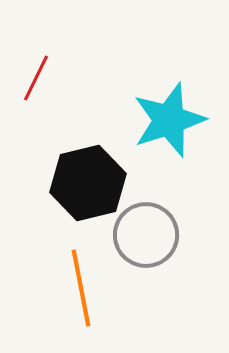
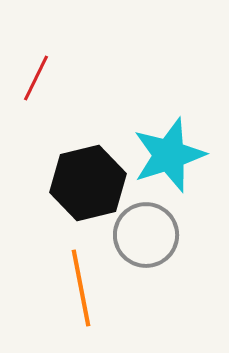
cyan star: moved 35 px down
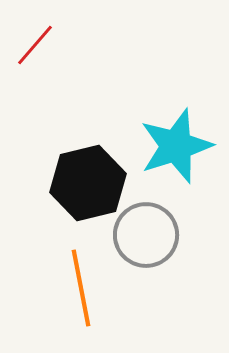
red line: moved 1 px left, 33 px up; rotated 15 degrees clockwise
cyan star: moved 7 px right, 9 px up
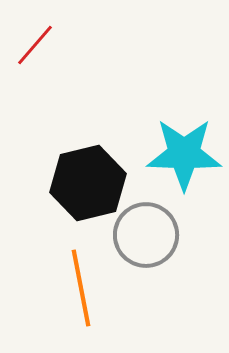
cyan star: moved 8 px right, 8 px down; rotated 20 degrees clockwise
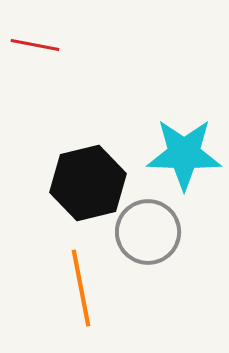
red line: rotated 60 degrees clockwise
gray circle: moved 2 px right, 3 px up
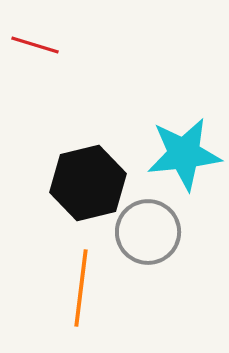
red line: rotated 6 degrees clockwise
cyan star: rotated 8 degrees counterclockwise
orange line: rotated 18 degrees clockwise
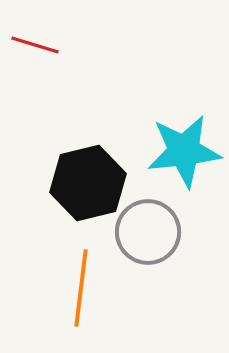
cyan star: moved 3 px up
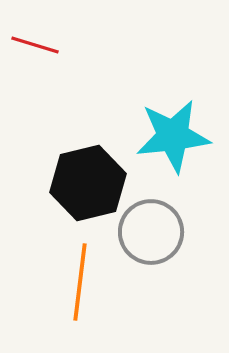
cyan star: moved 11 px left, 15 px up
gray circle: moved 3 px right
orange line: moved 1 px left, 6 px up
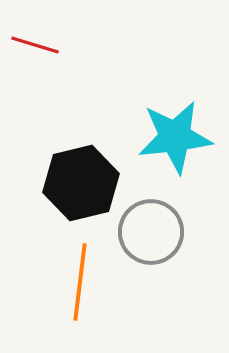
cyan star: moved 2 px right, 1 px down
black hexagon: moved 7 px left
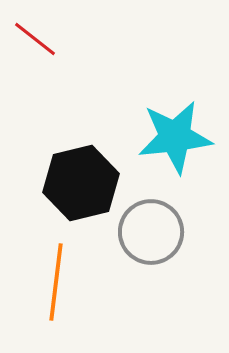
red line: moved 6 px up; rotated 21 degrees clockwise
orange line: moved 24 px left
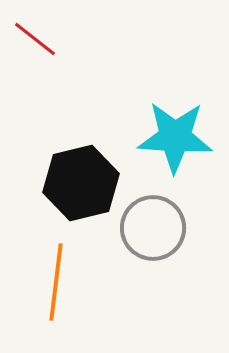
cyan star: rotated 10 degrees clockwise
gray circle: moved 2 px right, 4 px up
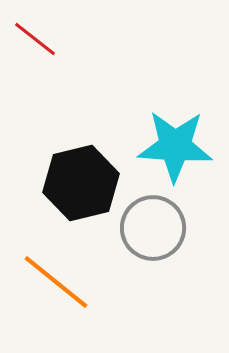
cyan star: moved 9 px down
orange line: rotated 58 degrees counterclockwise
